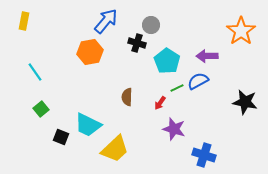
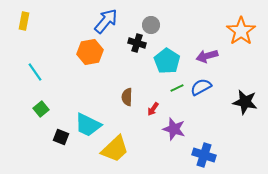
purple arrow: rotated 15 degrees counterclockwise
blue semicircle: moved 3 px right, 6 px down
red arrow: moved 7 px left, 6 px down
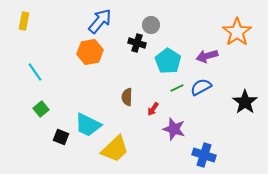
blue arrow: moved 6 px left
orange star: moved 4 px left, 1 px down
cyan pentagon: moved 1 px right
black star: rotated 25 degrees clockwise
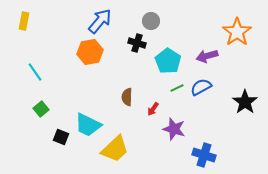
gray circle: moved 4 px up
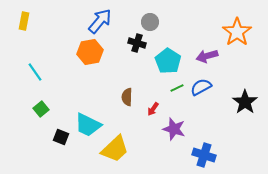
gray circle: moved 1 px left, 1 px down
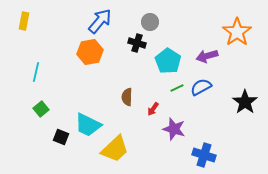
cyan line: moved 1 px right; rotated 48 degrees clockwise
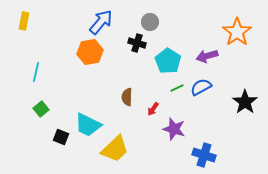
blue arrow: moved 1 px right, 1 px down
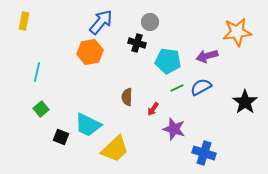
orange star: rotated 28 degrees clockwise
cyan pentagon: rotated 25 degrees counterclockwise
cyan line: moved 1 px right
blue cross: moved 2 px up
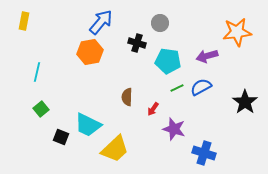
gray circle: moved 10 px right, 1 px down
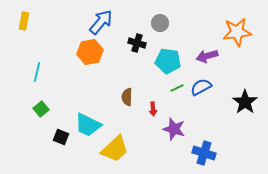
red arrow: rotated 40 degrees counterclockwise
